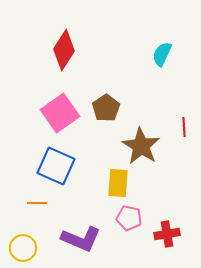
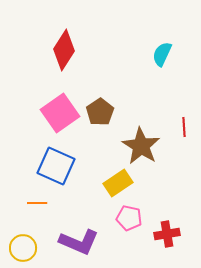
brown pentagon: moved 6 px left, 4 px down
yellow rectangle: rotated 52 degrees clockwise
purple L-shape: moved 2 px left, 3 px down
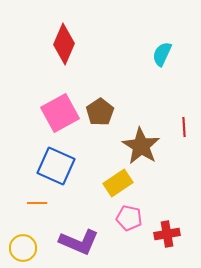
red diamond: moved 6 px up; rotated 9 degrees counterclockwise
pink square: rotated 6 degrees clockwise
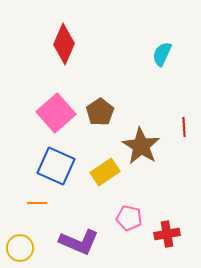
pink square: moved 4 px left; rotated 12 degrees counterclockwise
yellow rectangle: moved 13 px left, 11 px up
yellow circle: moved 3 px left
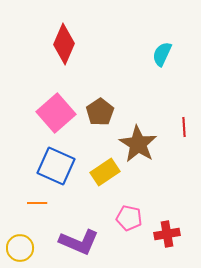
brown star: moved 3 px left, 2 px up
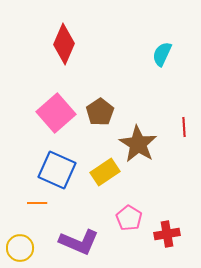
blue square: moved 1 px right, 4 px down
pink pentagon: rotated 20 degrees clockwise
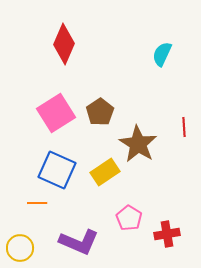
pink square: rotated 9 degrees clockwise
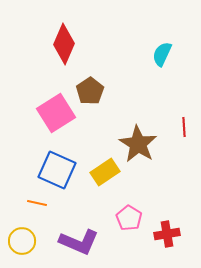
brown pentagon: moved 10 px left, 21 px up
orange line: rotated 12 degrees clockwise
yellow circle: moved 2 px right, 7 px up
